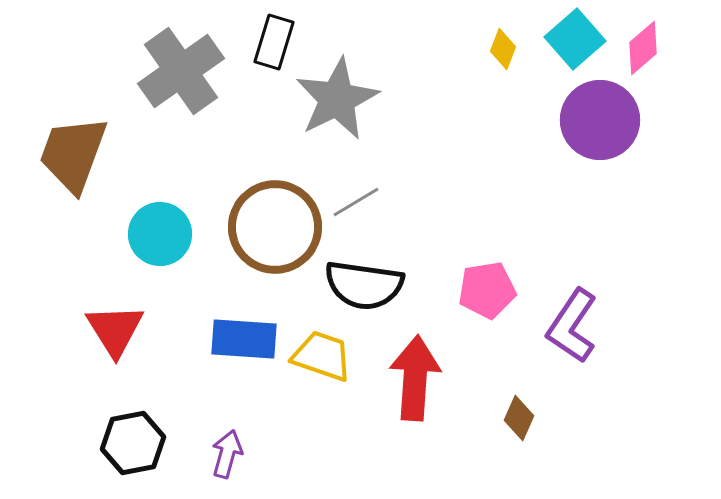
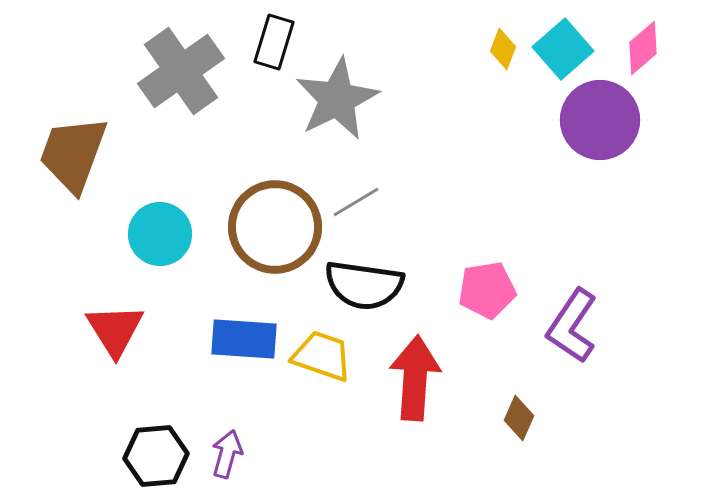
cyan square: moved 12 px left, 10 px down
black hexagon: moved 23 px right, 13 px down; rotated 6 degrees clockwise
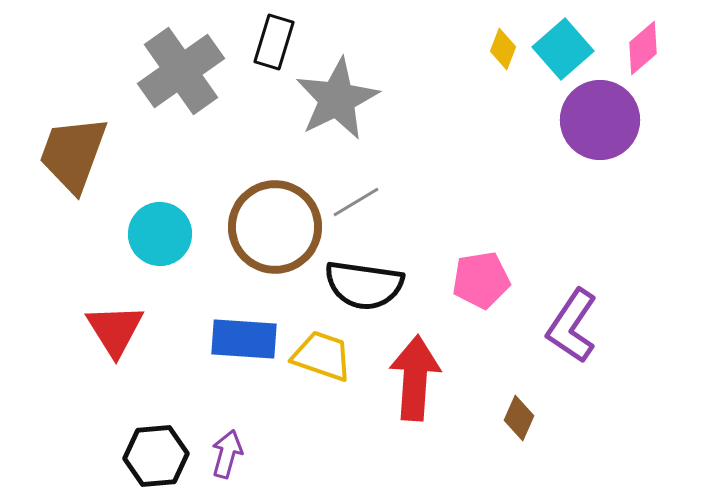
pink pentagon: moved 6 px left, 10 px up
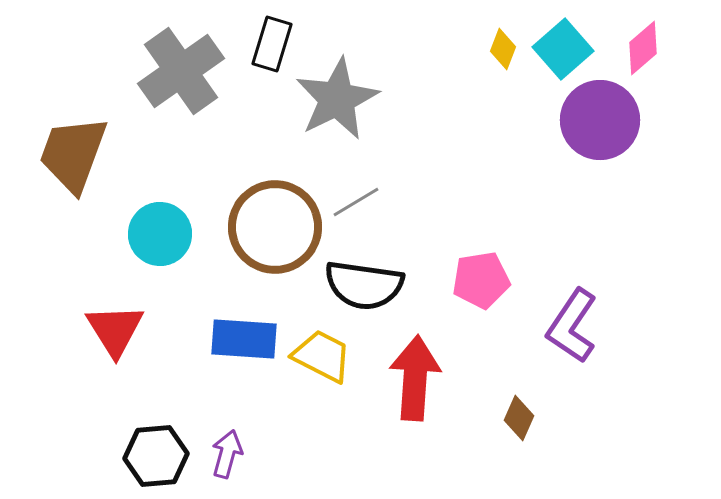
black rectangle: moved 2 px left, 2 px down
yellow trapezoid: rotated 8 degrees clockwise
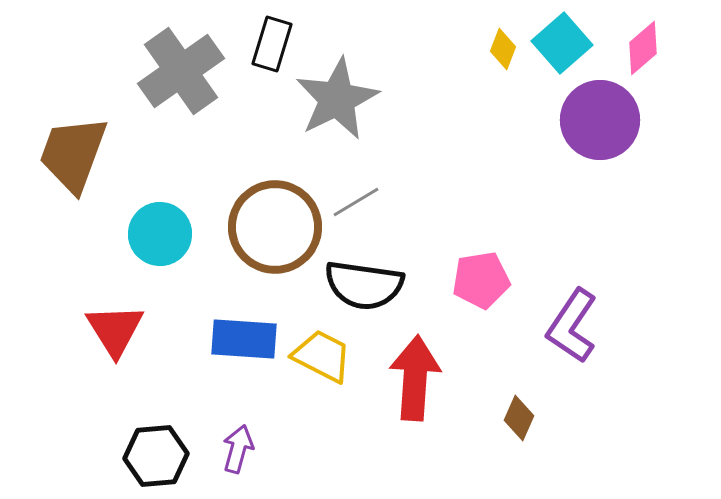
cyan square: moved 1 px left, 6 px up
purple arrow: moved 11 px right, 5 px up
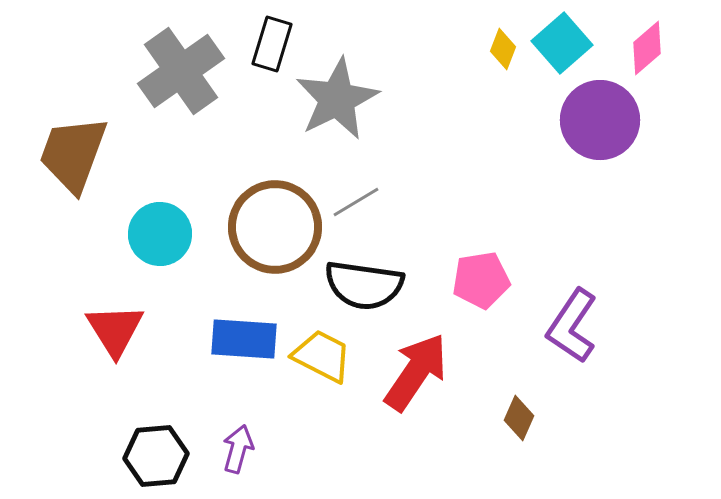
pink diamond: moved 4 px right
red arrow: moved 1 px right, 6 px up; rotated 30 degrees clockwise
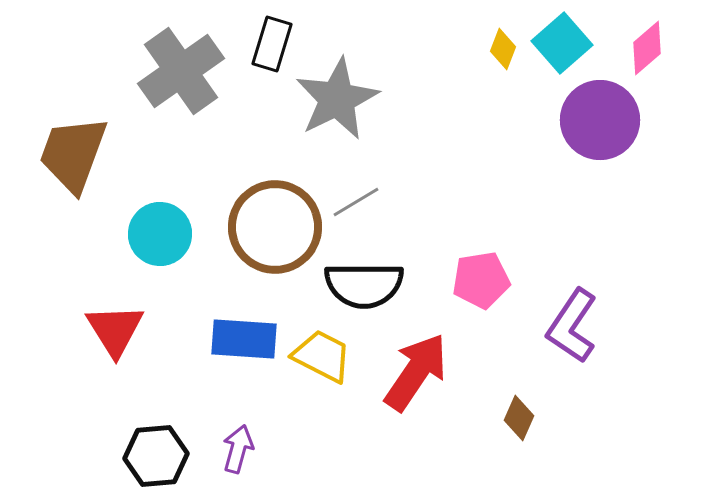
black semicircle: rotated 8 degrees counterclockwise
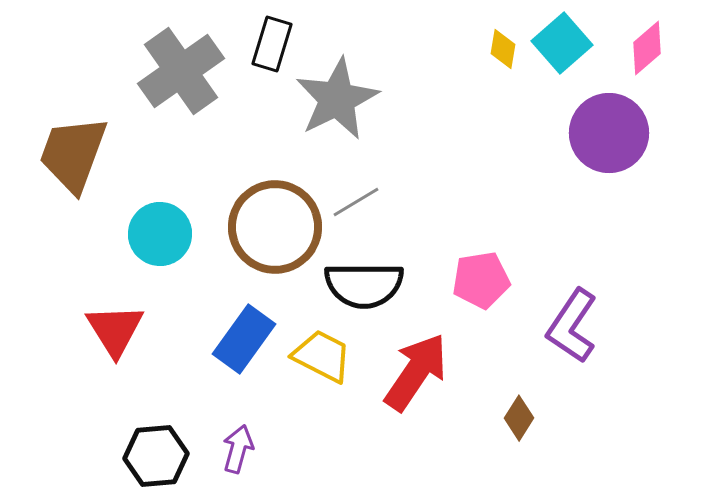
yellow diamond: rotated 12 degrees counterclockwise
purple circle: moved 9 px right, 13 px down
blue rectangle: rotated 58 degrees counterclockwise
brown diamond: rotated 9 degrees clockwise
